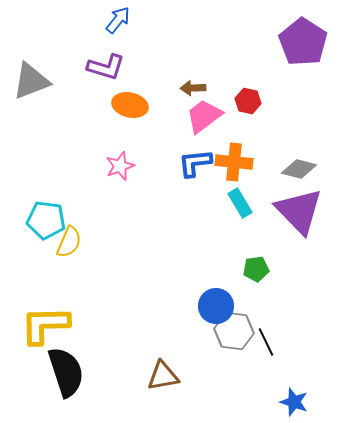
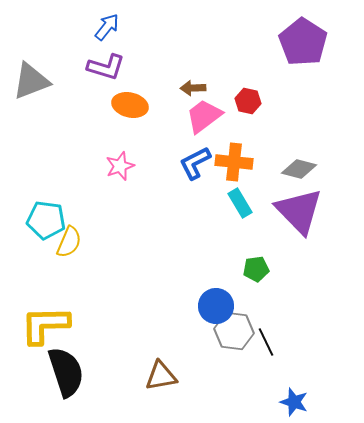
blue arrow: moved 11 px left, 7 px down
blue L-shape: rotated 21 degrees counterclockwise
brown triangle: moved 2 px left
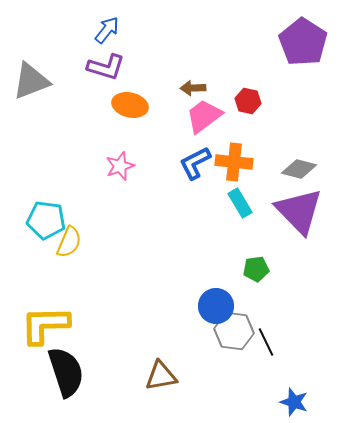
blue arrow: moved 3 px down
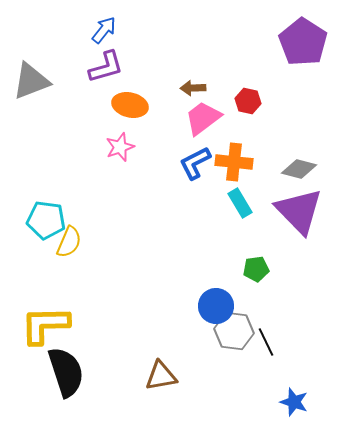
blue arrow: moved 3 px left
purple L-shape: rotated 33 degrees counterclockwise
pink trapezoid: moved 1 px left, 2 px down
pink star: moved 19 px up
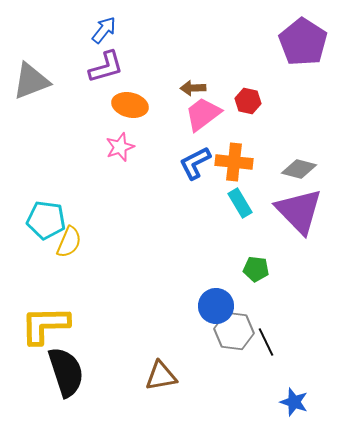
pink trapezoid: moved 4 px up
green pentagon: rotated 15 degrees clockwise
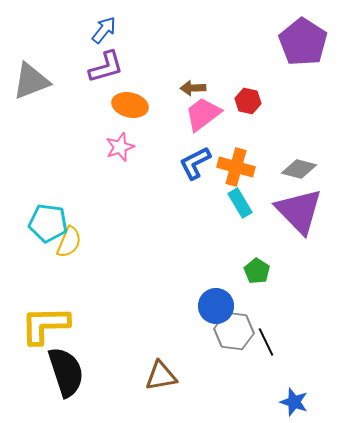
orange cross: moved 2 px right, 5 px down; rotated 9 degrees clockwise
cyan pentagon: moved 2 px right, 3 px down
green pentagon: moved 1 px right, 2 px down; rotated 25 degrees clockwise
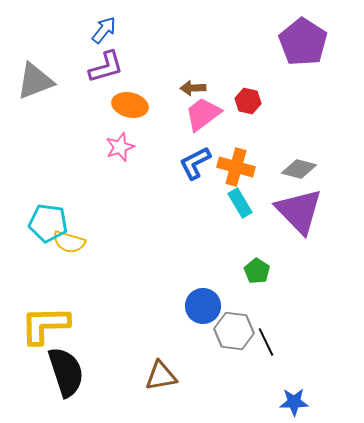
gray triangle: moved 4 px right
yellow semicircle: rotated 84 degrees clockwise
blue circle: moved 13 px left
blue star: rotated 20 degrees counterclockwise
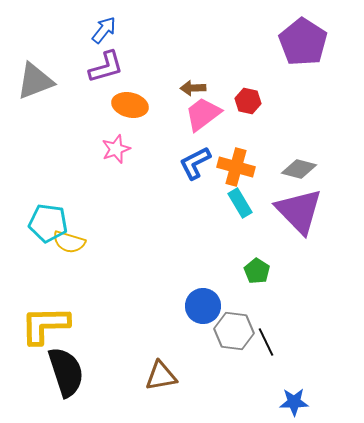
pink star: moved 4 px left, 2 px down
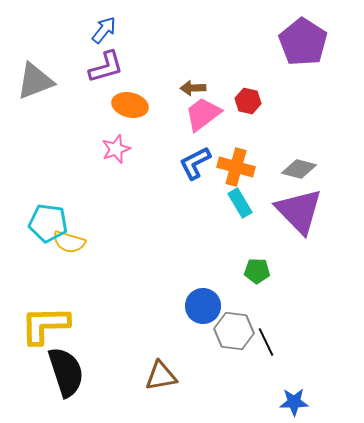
green pentagon: rotated 30 degrees counterclockwise
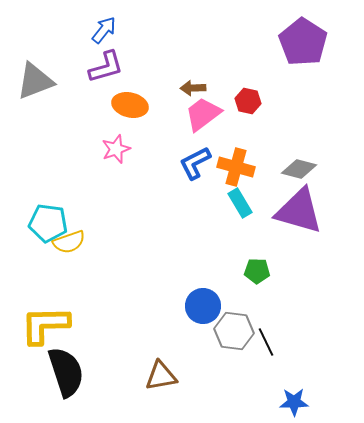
purple triangle: rotated 30 degrees counterclockwise
yellow semicircle: rotated 36 degrees counterclockwise
